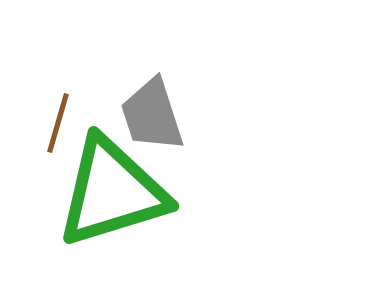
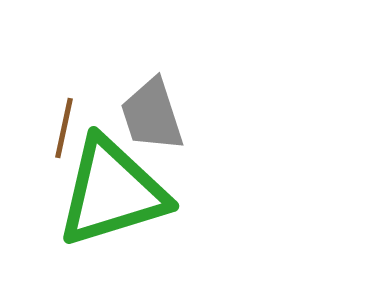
brown line: moved 6 px right, 5 px down; rotated 4 degrees counterclockwise
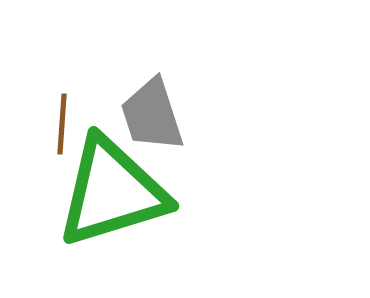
brown line: moved 2 px left, 4 px up; rotated 8 degrees counterclockwise
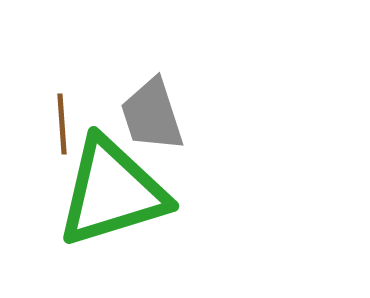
brown line: rotated 8 degrees counterclockwise
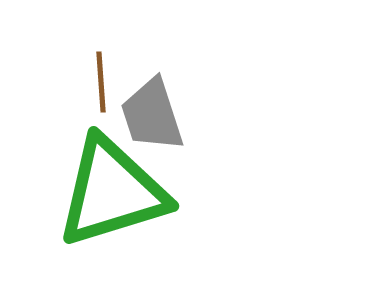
brown line: moved 39 px right, 42 px up
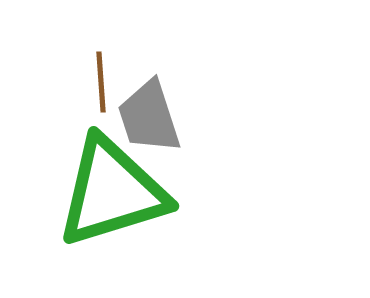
gray trapezoid: moved 3 px left, 2 px down
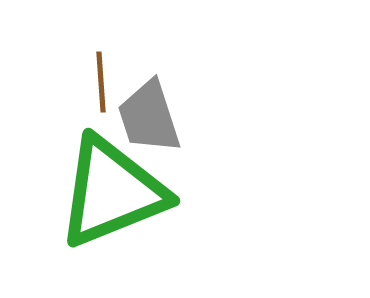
green triangle: rotated 5 degrees counterclockwise
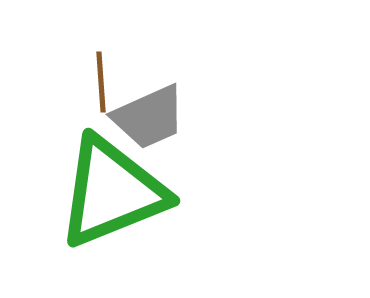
gray trapezoid: rotated 96 degrees counterclockwise
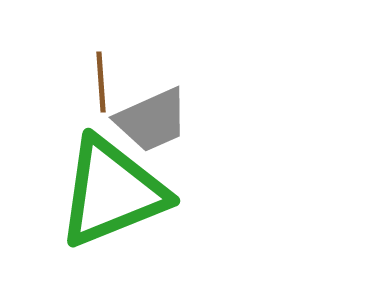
gray trapezoid: moved 3 px right, 3 px down
